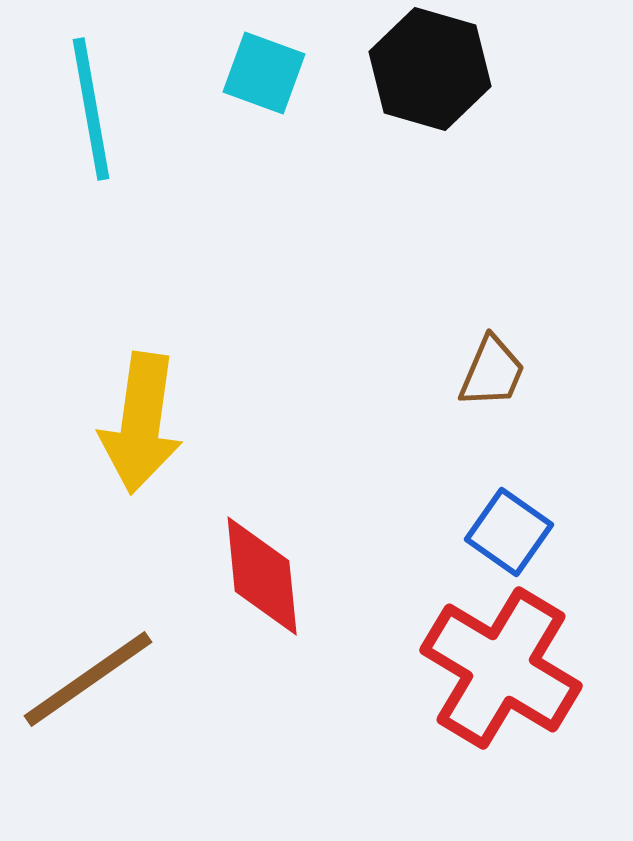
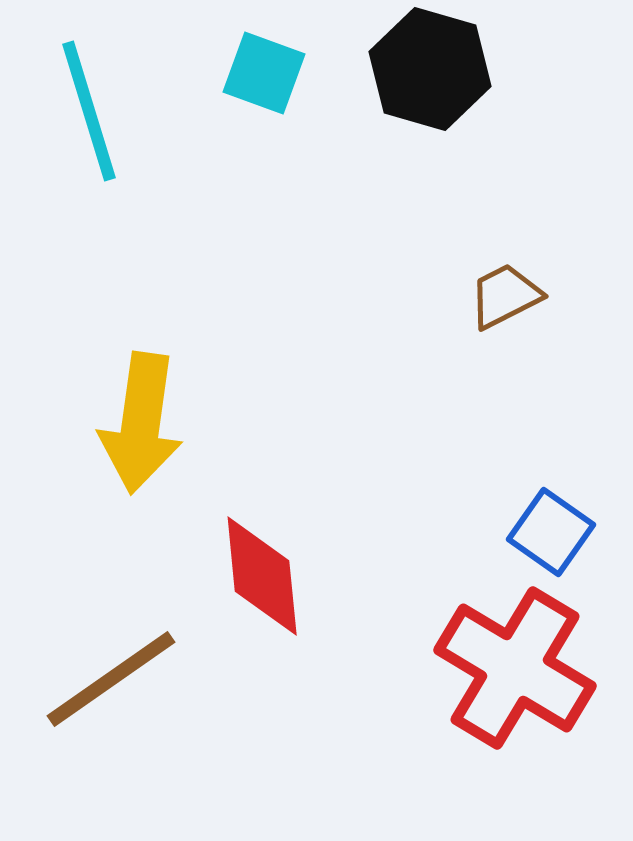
cyan line: moved 2 px left, 2 px down; rotated 7 degrees counterclockwise
brown trapezoid: moved 13 px right, 76 px up; rotated 140 degrees counterclockwise
blue square: moved 42 px right
red cross: moved 14 px right
brown line: moved 23 px right
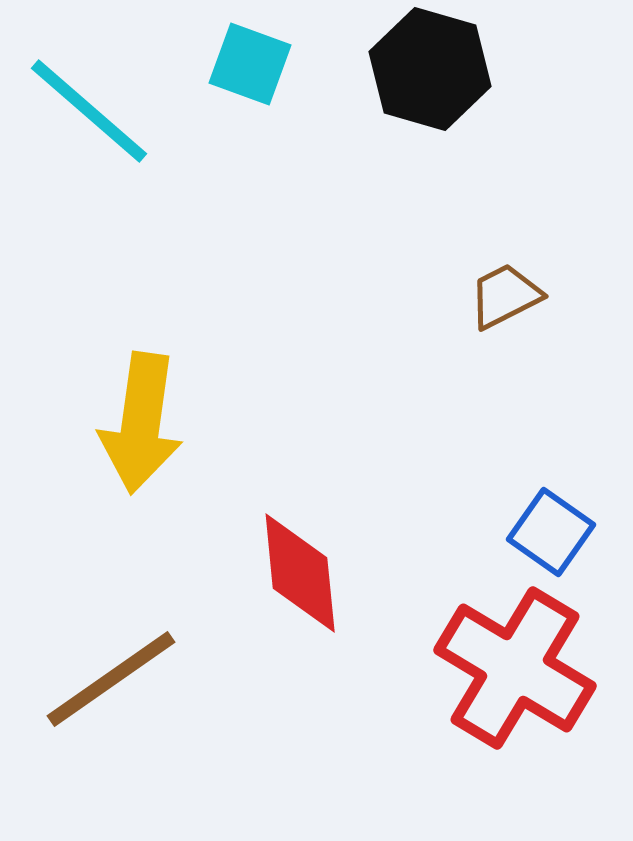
cyan square: moved 14 px left, 9 px up
cyan line: rotated 32 degrees counterclockwise
red diamond: moved 38 px right, 3 px up
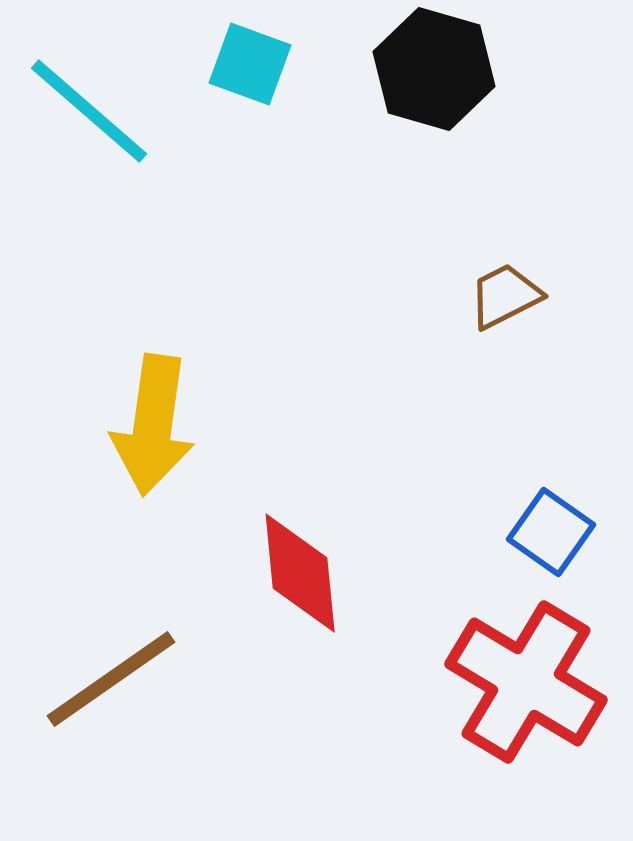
black hexagon: moved 4 px right
yellow arrow: moved 12 px right, 2 px down
red cross: moved 11 px right, 14 px down
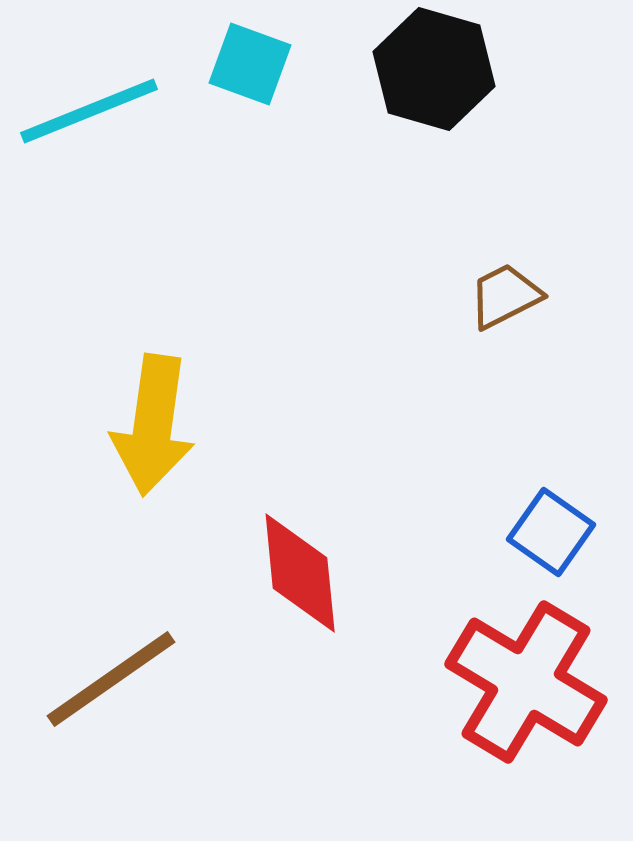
cyan line: rotated 63 degrees counterclockwise
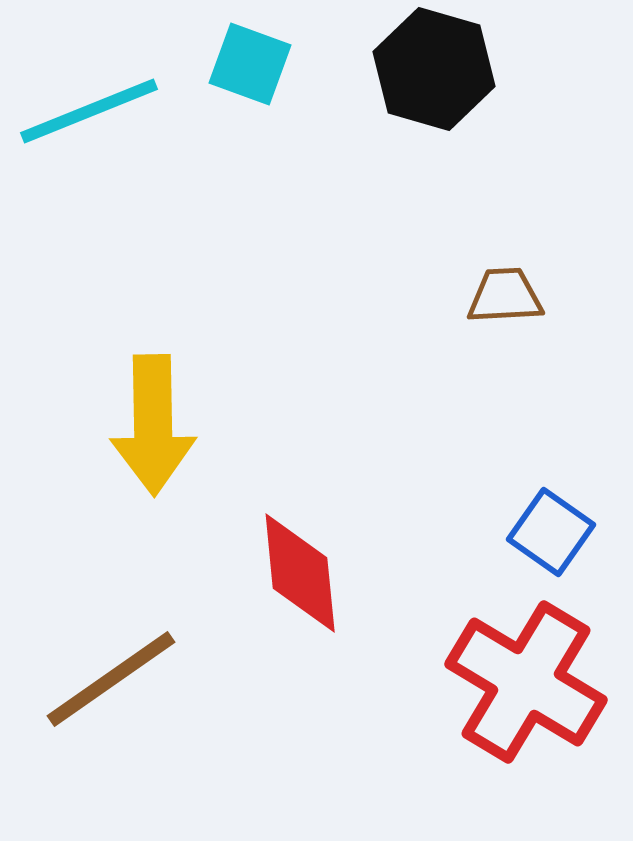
brown trapezoid: rotated 24 degrees clockwise
yellow arrow: rotated 9 degrees counterclockwise
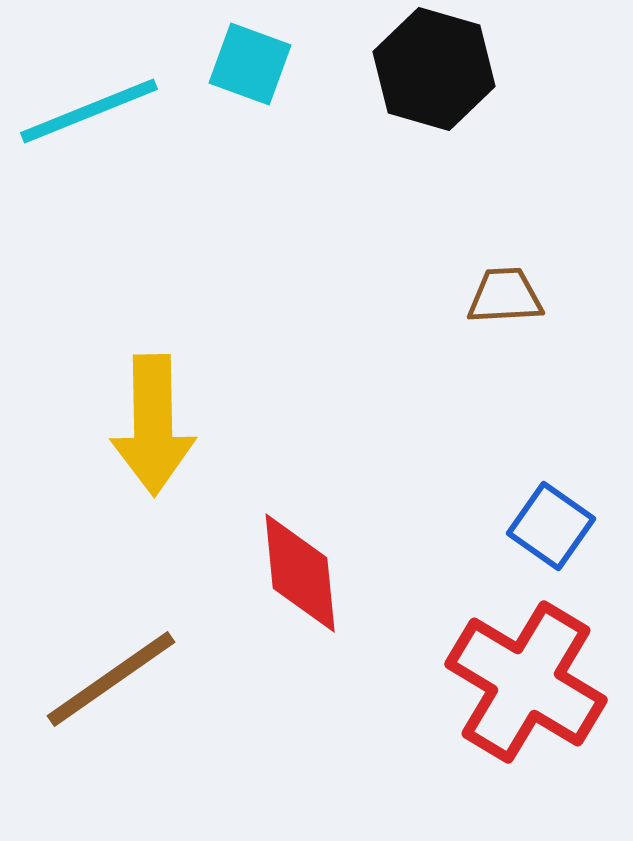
blue square: moved 6 px up
